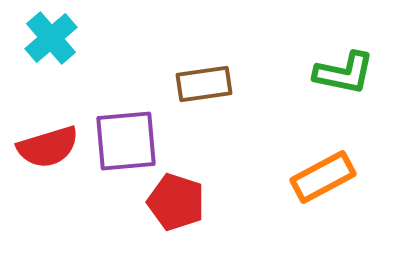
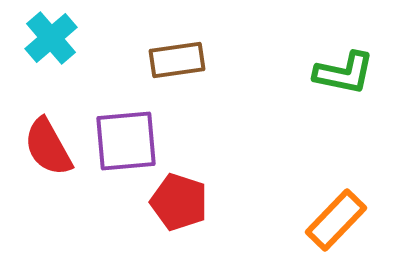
brown rectangle: moved 27 px left, 24 px up
red semicircle: rotated 78 degrees clockwise
orange rectangle: moved 13 px right, 43 px down; rotated 18 degrees counterclockwise
red pentagon: moved 3 px right
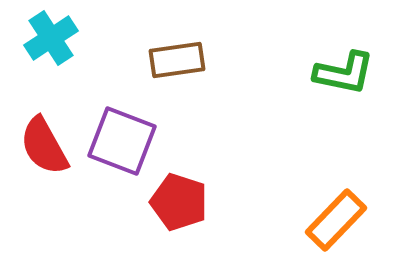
cyan cross: rotated 8 degrees clockwise
purple square: moved 4 px left; rotated 26 degrees clockwise
red semicircle: moved 4 px left, 1 px up
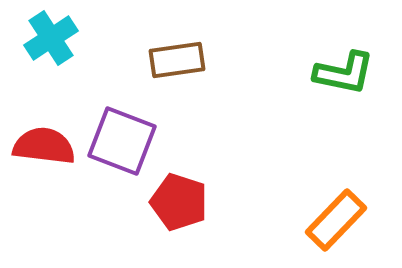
red semicircle: rotated 126 degrees clockwise
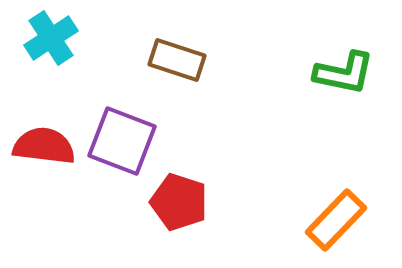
brown rectangle: rotated 26 degrees clockwise
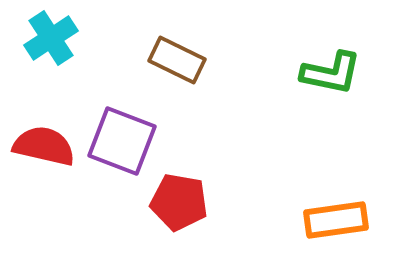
brown rectangle: rotated 8 degrees clockwise
green L-shape: moved 13 px left
red semicircle: rotated 6 degrees clockwise
red pentagon: rotated 8 degrees counterclockwise
orange rectangle: rotated 38 degrees clockwise
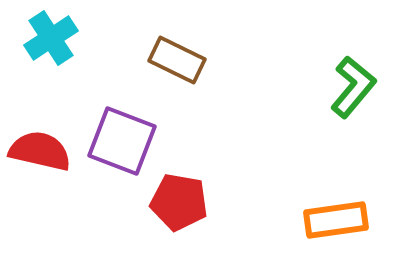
green L-shape: moved 22 px right, 14 px down; rotated 62 degrees counterclockwise
red semicircle: moved 4 px left, 5 px down
